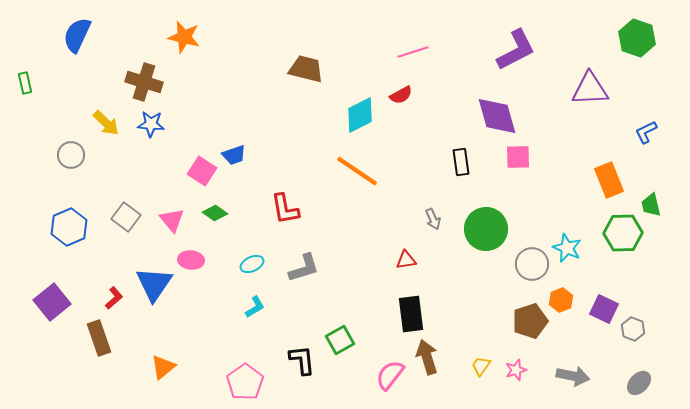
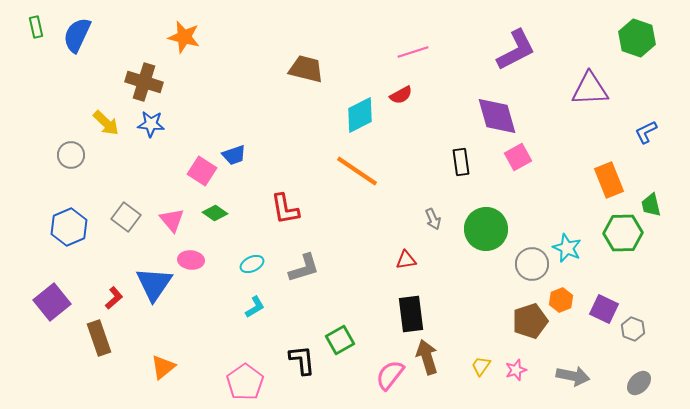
green rectangle at (25, 83): moved 11 px right, 56 px up
pink square at (518, 157): rotated 28 degrees counterclockwise
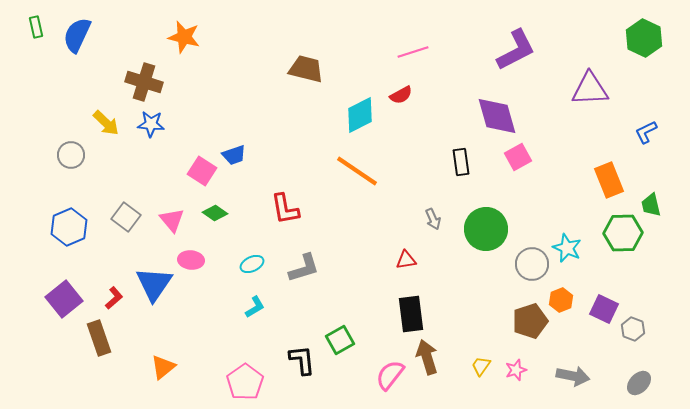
green hexagon at (637, 38): moved 7 px right; rotated 6 degrees clockwise
purple square at (52, 302): moved 12 px right, 3 px up
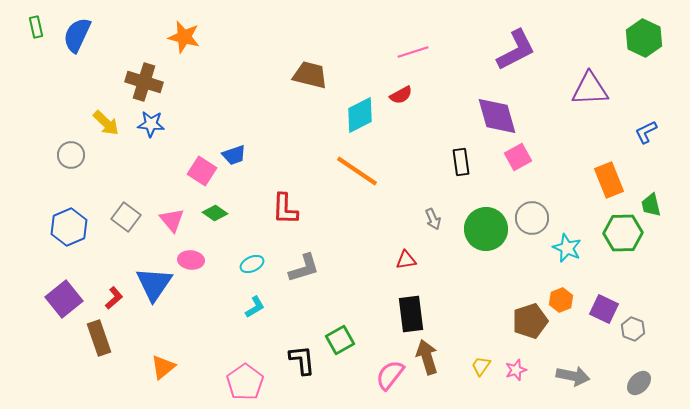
brown trapezoid at (306, 69): moved 4 px right, 6 px down
red L-shape at (285, 209): rotated 12 degrees clockwise
gray circle at (532, 264): moved 46 px up
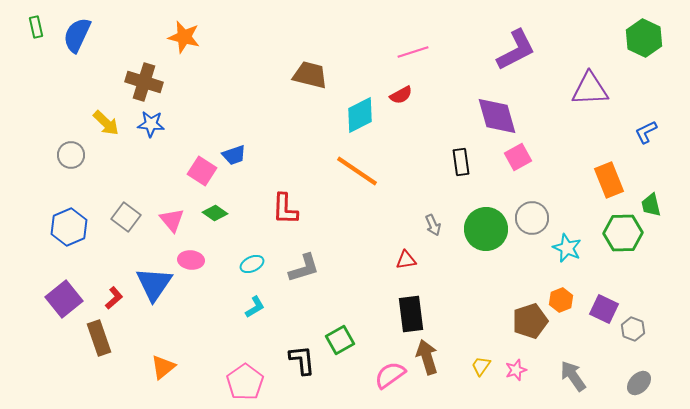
gray arrow at (433, 219): moved 6 px down
pink semicircle at (390, 375): rotated 16 degrees clockwise
gray arrow at (573, 376): rotated 136 degrees counterclockwise
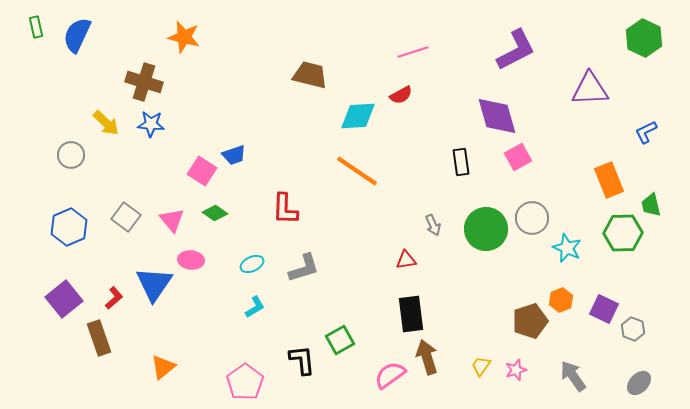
cyan diamond at (360, 115): moved 2 px left, 1 px down; rotated 24 degrees clockwise
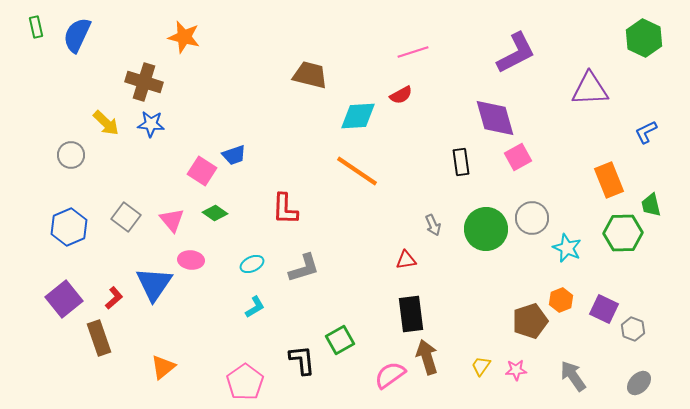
purple L-shape at (516, 50): moved 3 px down
purple diamond at (497, 116): moved 2 px left, 2 px down
pink star at (516, 370): rotated 15 degrees clockwise
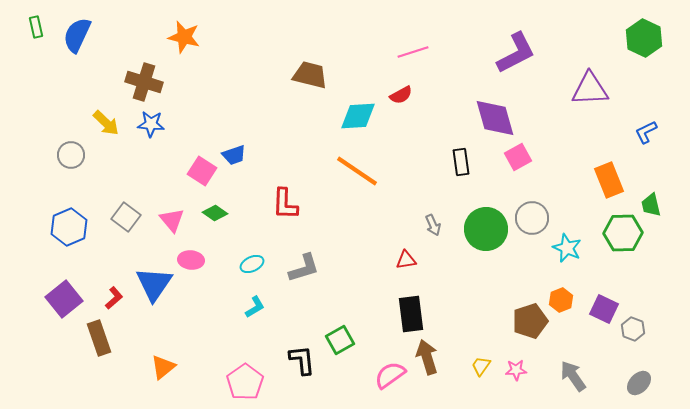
red L-shape at (285, 209): moved 5 px up
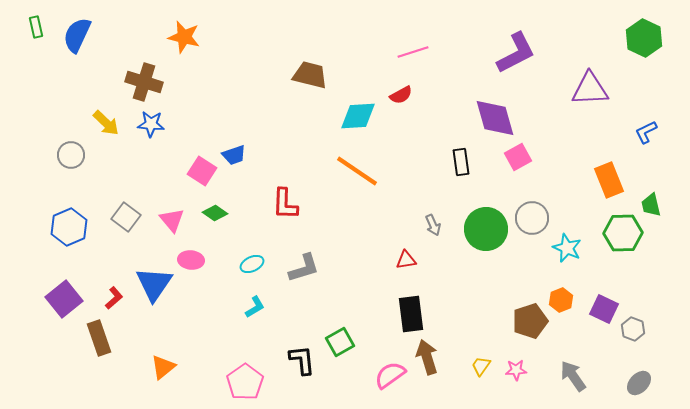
green square at (340, 340): moved 2 px down
